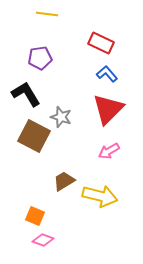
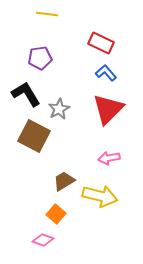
blue L-shape: moved 1 px left, 1 px up
gray star: moved 2 px left, 8 px up; rotated 25 degrees clockwise
pink arrow: moved 7 px down; rotated 20 degrees clockwise
orange square: moved 21 px right, 2 px up; rotated 18 degrees clockwise
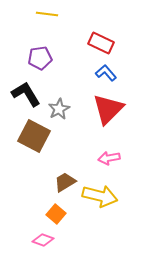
brown trapezoid: moved 1 px right, 1 px down
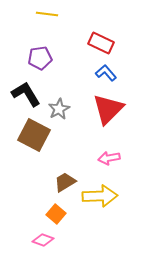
brown square: moved 1 px up
yellow arrow: rotated 16 degrees counterclockwise
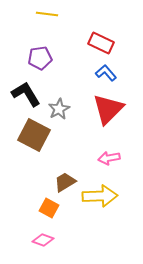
orange square: moved 7 px left, 6 px up; rotated 12 degrees counterclockwise
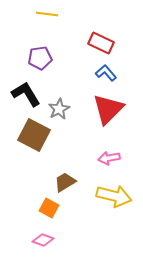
yellow arrow: moved 14 px right; rotated 16 degrees clockwise
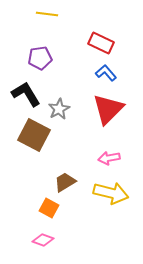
yellow arrow: moved 3 px left, 3 px up
